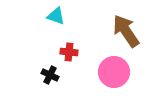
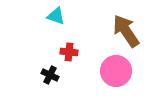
pink circle: moved 2 px right, 1 px up
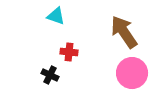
brown arrow: moved 2 px left, 1 px down
pink circle: moved 16 px right, 2 px down
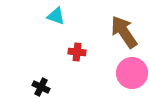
red cross: moved 8 px right
black cross: moved 9 px left, 12 px down
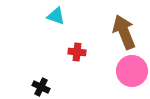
brown arrow: rotated 12 degrees clockwise
pink circle: moved 2 px up
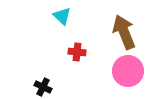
cyan triangle: moved 6 px right; rotated 24 degrees clockwise
pink circle: moved 4 px left
black cross: moved 2 px right
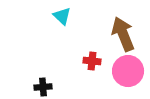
brown arrow: moved 1 px left, 2 px down
red cross: moved 15 px right, 9 px down
black cross: rotated 30 degrees counterclockwise
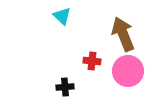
black cross: moved 22 px right
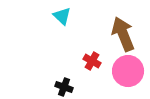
red cross: rotated 24 degrees clockwise
black cross: moved 1 px left; rotated 24 degrees clockwise
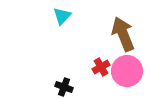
cyan triangle: rotated 30 degrees clockwise
red cross: moved 9 px right, 6 px down; rotated 30 degrees clockwise
pink circle: moved 1 px left
